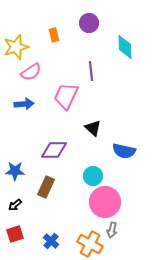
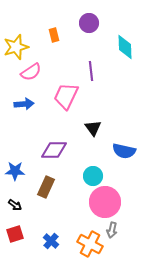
black triangle: rotated 12 degrees clockwise
black arrow: rotated 104 degrees counterclockwise
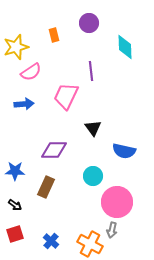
pink circle: moved 12 px right
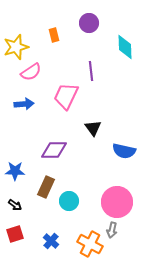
cyan circle: moved 24 px left, 25 px down
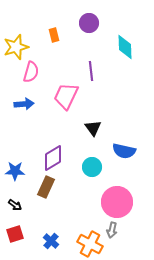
pink semicircle: rotated 40 degrees counterclockwise
purple diamond: moved 1 px left, 8 px down; rotated 32 degrees counterclockwise
cyan circle: moved 23 px right, 34 px up
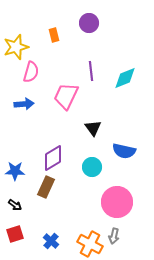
cyan diamond: moved 31 px down; rotated 70 degrees clockwise
gray arrow: moved 2 px right, 6 px down
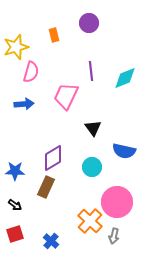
orange cross: moved 23 px up; rotated 15 degrees clockwise
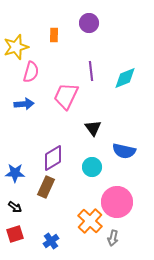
orange rectangle: rotated 16 degrees clockwise
blue star: moved 2 px down
black arrow: moved 2 px down
gray arrow: moved 1 px left, 2 px down
blue cross: rotated 14 degrees clockwise
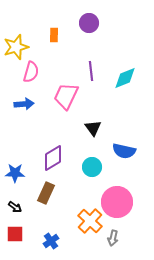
brown rectangle: moved 6 px down
red square: rotated 18 degrees clockwise
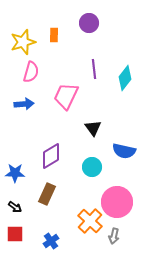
yellow star: moved 7 px right, 5 px up
purple line: moved 3 px right, 2 px up
cyan diamond: rotated 30 degrees counterclockwise
purple diamond: moved 2 px left, 2 px up
brown rectangle: moved 1 px right, 1 px down
gray arrow: moved 1 px right, 2 px up
